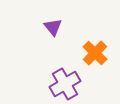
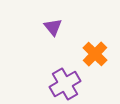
orange cross: moved 1 px down
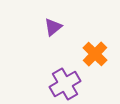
purple triangle: rotated 30 degrees clockwise
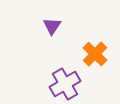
purple triangle: moved 1 px left, 1 px up; rotated 18 degrees counterclockwise
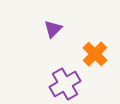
purple triangle: moved 1 px right, 3 px down; rotated 12 degrees clockwise
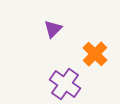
purple cross: rotated 24 degrees counterclockwise
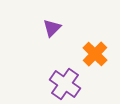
purple triangle: moved 1 px left, 1 px up
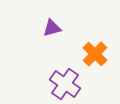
purple triangle: rotated 30 degrees clockwise
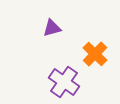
purple cross: moved 1 px left, 2 px up
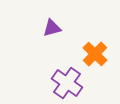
purple cross: moved 3 px right, 1 px down
